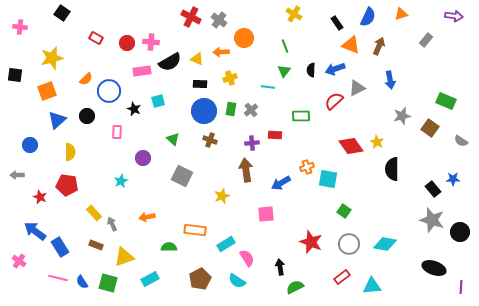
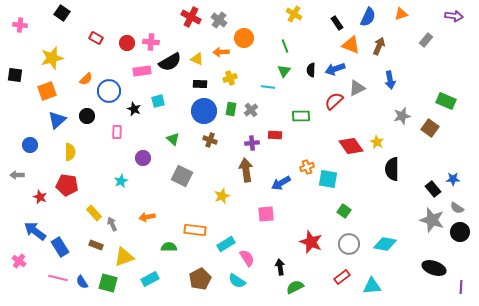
pink cross at (20, 27): moved 2 px up
gray semicircle at (461, 141): moved 4 px left, 67 px down
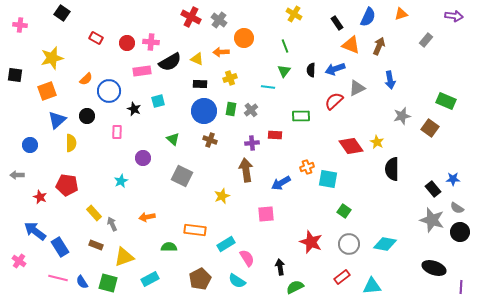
yellow semicircle at (70, 152): moved 1 px right, 9 px up
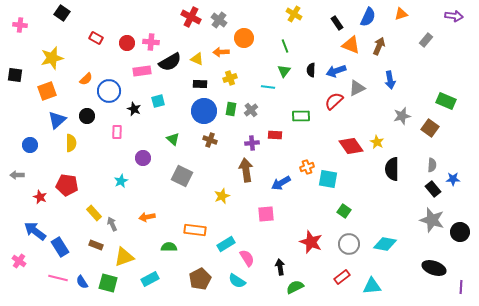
blue arrow at (335, 69): moved 1 px right, 2 px down
gray semicircle at (457, 208): moved 25 px left, 43 px up; rotated 120 degrees counterclockwise
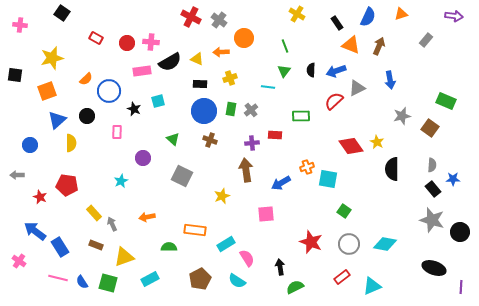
yellow cross at (294, 14): moved 3 px right
cyan triangle at (372, 286): rotated 18 degrees counterclockwise
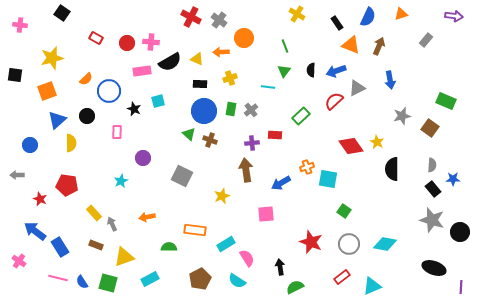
green rectangle at (301, 116): rotated 42 degrees counterclockwise
green triangle at (173, 139): moved 16 px right, 5 px up
red star at (40, 197): moved 2 px down
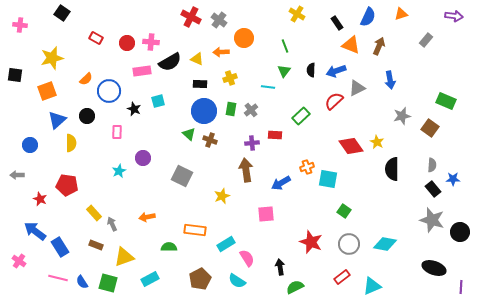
cyan star at (121, 181): moved 2 px left, 10 px up
